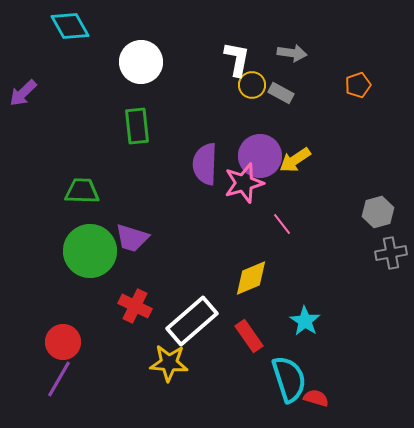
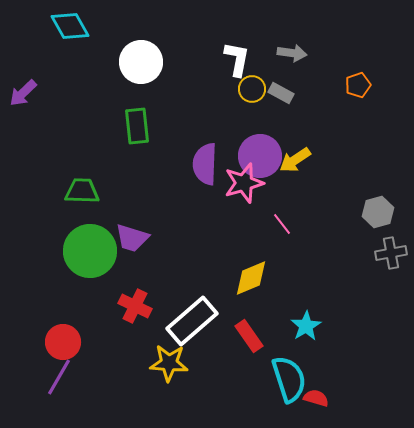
yellow circle: moved 4 px down
cyan star: moved 1 px right, 5 px down; rotated 8 degrees clockwise
purple line: moved 2 px up
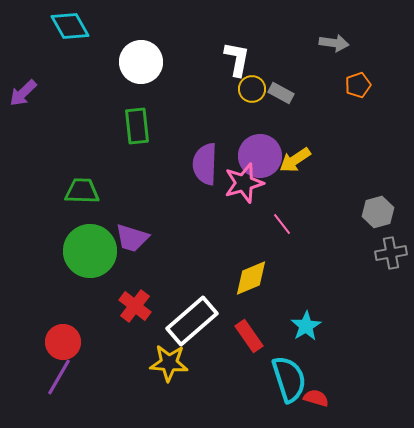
gray arrow: moved 42 px right, 10 px up
red cross: rotated 12 degrees clockwise
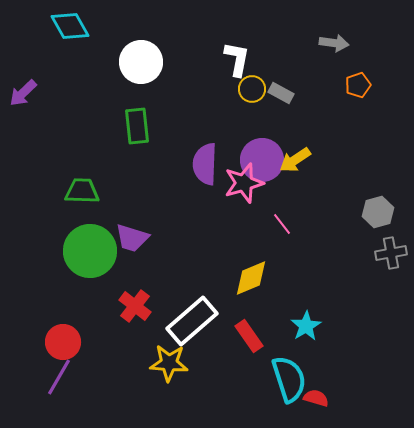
purple circle: moved 2 px right, 4 px down
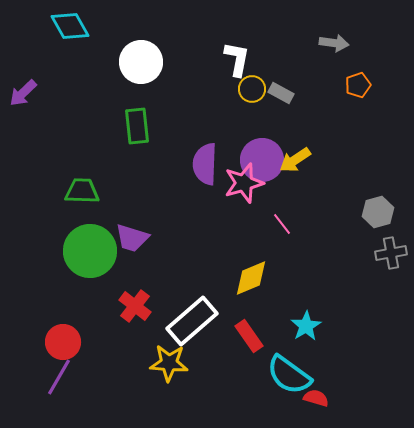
cyan semicircle: moved 4 px up; rotated 144 degrees clockwise
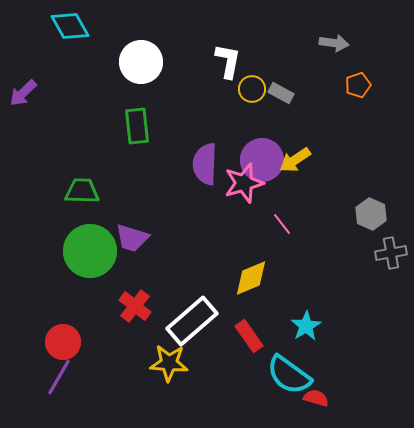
white L-shape: moved 9 px left, 2 px down
gray hexagon: moved 7 px left, 2 px down; rotated 20 degrees counterclockwise
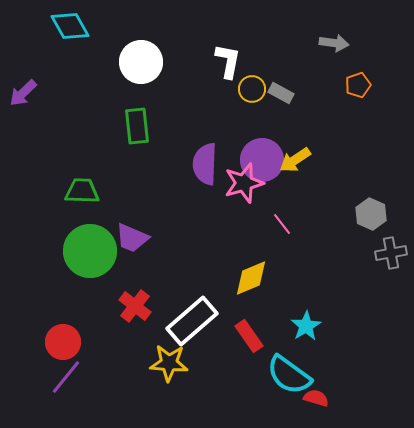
purple trapezoid: rotated 6 degrees clockwise
purple line: moved 7 px right; rotated 9 degrees clockwise
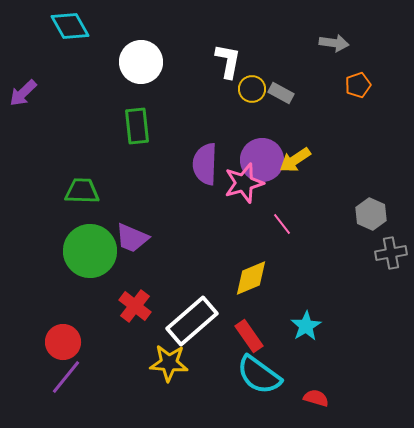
cyan semicircle: moved 30 px left
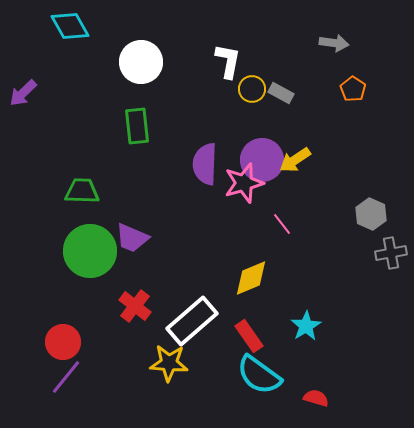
orange pentagon: moved 5 px left, 4 px down; rotated 20 degrees counterclockwise
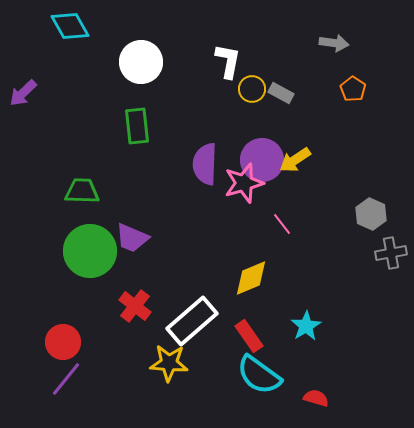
purple line: moved 2 px down
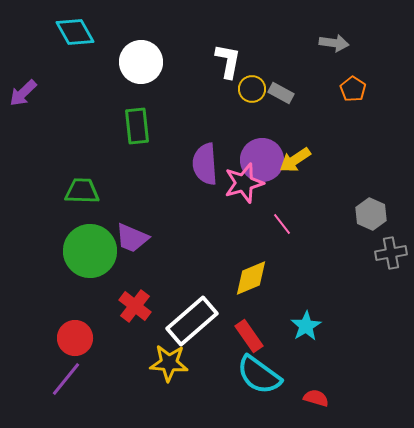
cyan diamond: moved 5 px right, 6 px down
purple semicircle: rotated 6 degrees counterclockwise
red circle: moved 12 px right, 4 px up
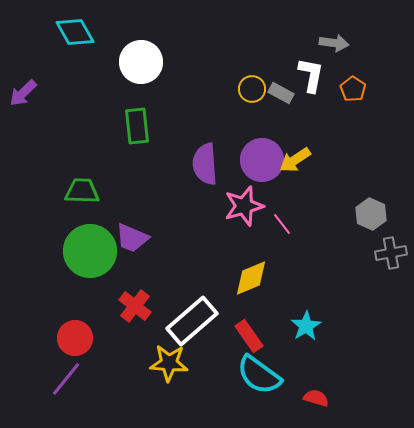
white L-shape: moved 83 px right, 14 px down
pink star: moved 23 px down
